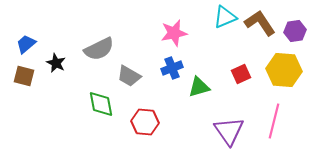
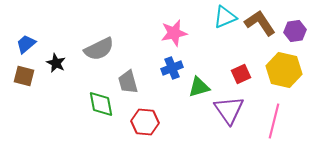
yellow hexagon: rotated 8 degrees clockwise
gray trapezoid: moved 1 px left, 6 px down; rotated 45 degrees clockwise
purple triangle: moved 21 px up
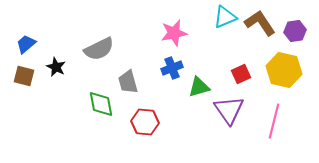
black star: moved 4 px down
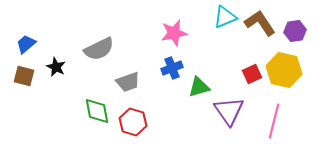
red square: moved 11 px right
gray trapezoid: rotated 95 degrees counterclockwise
green diamond: moved 4 px left, 7 px down
purple triangle: moved 1 px down
red hexagon: moved 12 px left; rotated 12 degrees clockwise
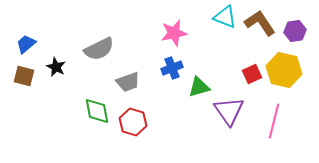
cyan triangle: rotated 45 degrees clockwise
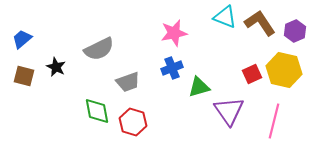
purple hexagon: rotated 15 degrees counterclockwise
blue trapezoid: moved 4 px left, 5 px up
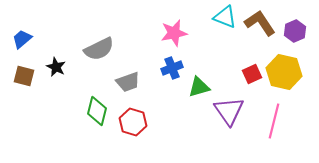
yellow hexagon: moved 2 px down
green diamond: rotated 24 degrees clockwise
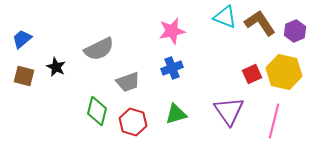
pink star: moved 2 px left, 2 px up
green triangle: moved 23 px left, 27 px down
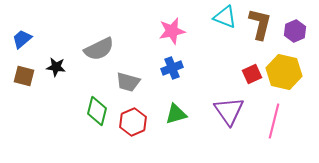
brown L-shape: moved 1 px down; rotated 48 degrees clockwise
black star: rotated 18 degrees counterclockwise
gray trapezoid: rotated 35 degrees clockwise
red hexagon: rotated 20 degrees clockwise
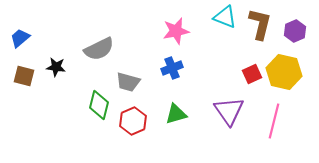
pink star: moved 4 px right
blue trapezoid: moved 2 px left, 1 px up
green diamond: moved 2 px right, 6 px up
red hexagon: moved 1 px up
